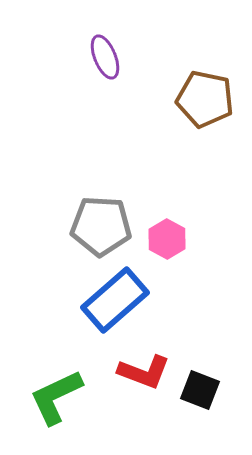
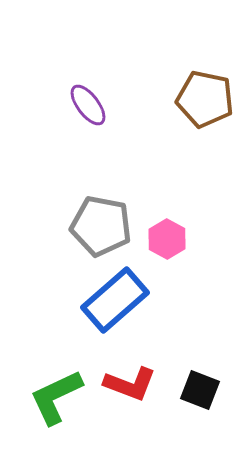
purple ellipse: moved 17 px left, 48 px down; rotated 15 degrees counterclockwise
gray pentagon: rotated 8 degrees clockwise
red L-shape: moved 14 px left, 12 px down
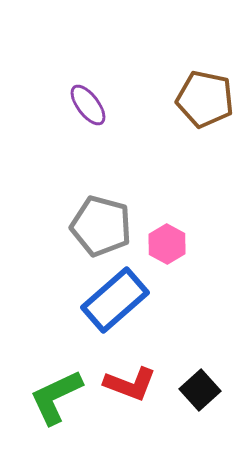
gray pentagon: rotated 4 degrees clockwise
pink hexagon: moved 5 px down
black square: rotated 27 degrees clockwise
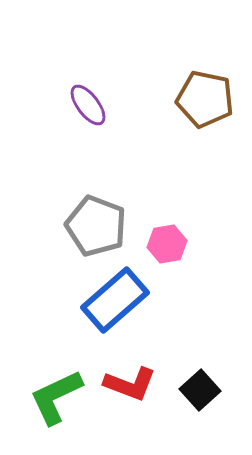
gray pentagon: moved 5 px left; rotated 6 degrees clockwise
pink hexagon: rotated 21 degrees clockwise
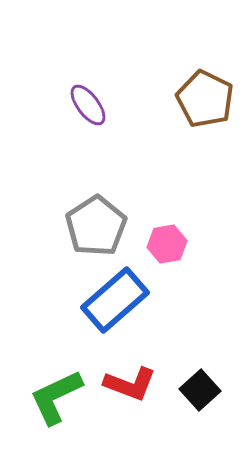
brown pentagon: rotated 14 degrees clockwise
gray pentagon: rotated 18 degrees clockwise
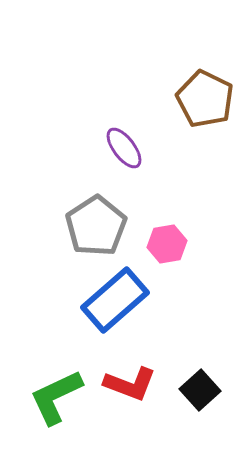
purple ellipse: moved 36 px right, 43 px down
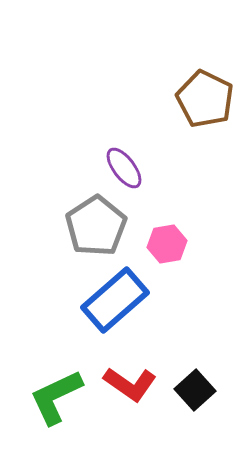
purple ellipse: moved 20 px down
red L-shape: rotated 14 degrees clockwise
black square: moved 5 px left
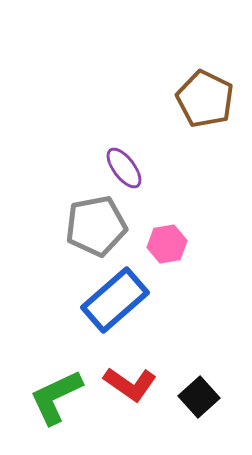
gray pentagon: rotated 22 degrees clockwise
black square: moved 4 px right, 7 px down
